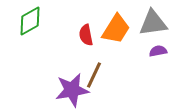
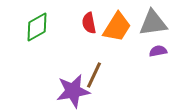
green diamond: moved 7 px right, 6 px down
orange trapezoid: moved 1 px right, 2 px up
red semicircle: moved 3 px right, 12 px up
purple star: moved 1 px right, 1 px down
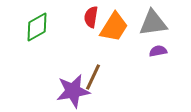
red semicircle: moved 2 px right, 6 px up; rotated 20 degrees clockwise
orange trapezoid: moved 3 px left
brown line: moved 1 px left, 2 px down
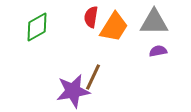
gray triangle: moved 1 px right, 1 px up; rotated 8 degrees clockwise
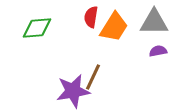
green diamond: moved 1 px down; rotated 24 degrees clockwise
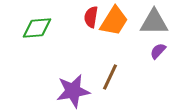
orange trapezoid: moved 6 px up
purple semicircle: rotated 36 degrees counterclockwise
brown line: moved 17 px right
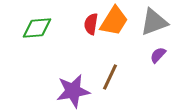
red semicircle: moved 7 px down
gray triangle: rotated 20 degrees counterclockwise
purple semicircle: moved 4 px down
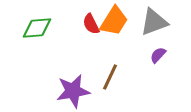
red semicircle: rotated 35 degrees counterclockwise
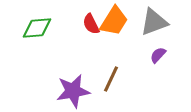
brown line: moved 1 px right, 2 px down
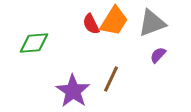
gray triangle: moved 2 px left, 1 px down
green diamond: moved 3 px left, 15 px down
purple star: rotated 28 degrees counterclockwise
